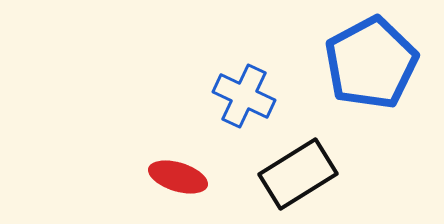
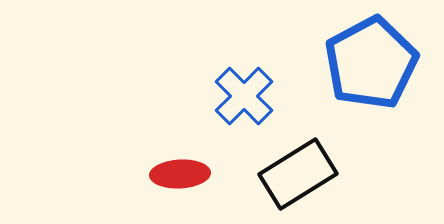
blue cross: rotated 20 degrees clockwise
red ellipse: moved 2 px right, 3 px up; rotated 20 degrees counterclockwise
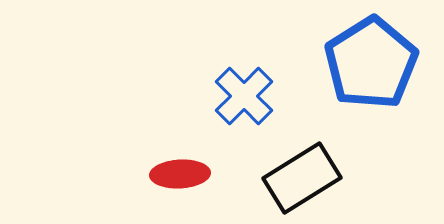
blue pentagon: rotated 4 degrees counterclockwise
black rectangle: moved 4 px right, 4 px down
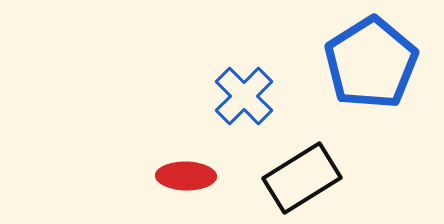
red ellipse: moved 6 px right, 2 px down; rotated 4 degrees clockwise
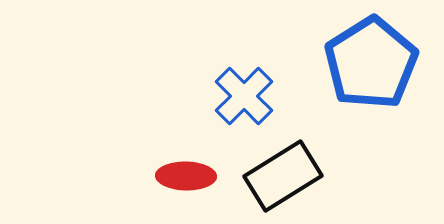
black rectangle: moved 19 px left, 2 px up
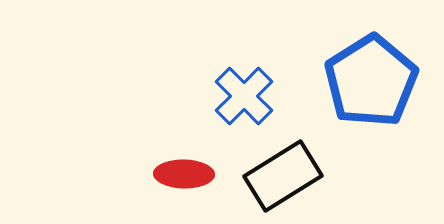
blue pentagon: moved 18 px down
red ellipse: moved 2 px left, 2 px up
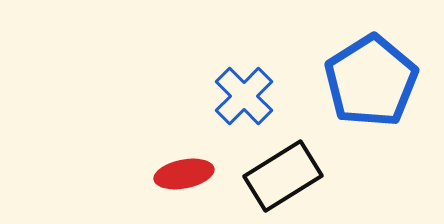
red ellipse: rotated 12 degrees counterclockwise
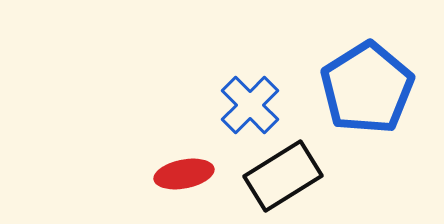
blue pentagon: moved 4 px left, 7 px down
blue cross: moved 6 px right, 9 px down
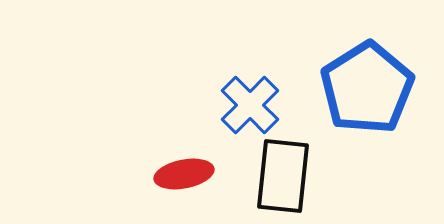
black rectangle: rotated 52 degrees counterclockwise
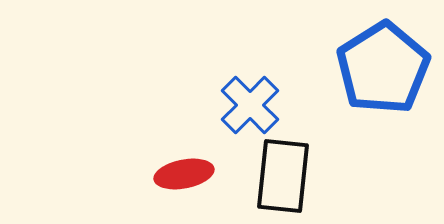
blue pentagon: moved 16 px right, 20 px up
